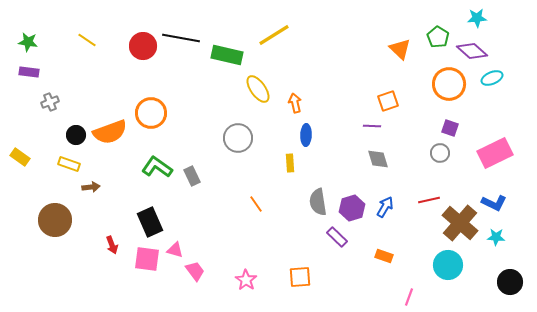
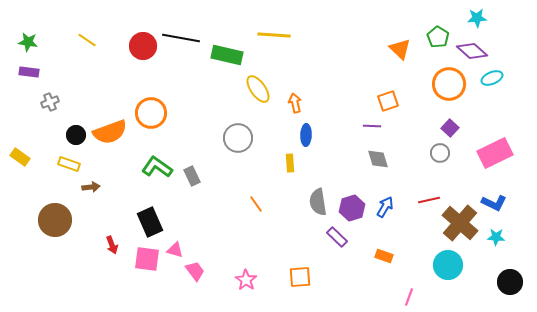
yellow line at (274, 35): rotated 36 degrees clockwise
purple square at (450, 128): rotated 24 degrees clockwise
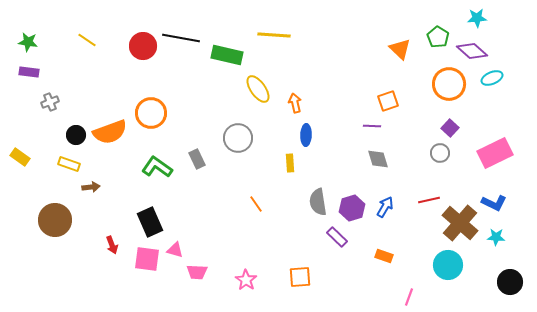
gray rectangle at (192, 176): moved 5 px right, 17 px up
pink trapezoid at (195, 271): moved 2 px right, 1 px down; rotated 130 degrees clockwise
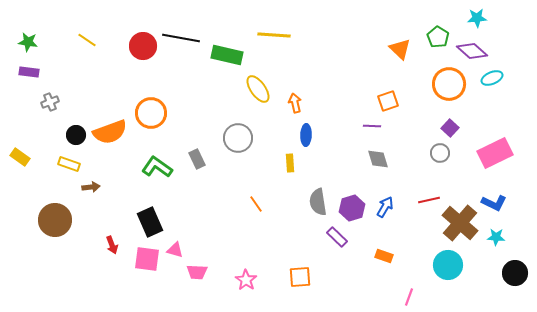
black circle at (510, 282): moved 5 px right, 9 px up
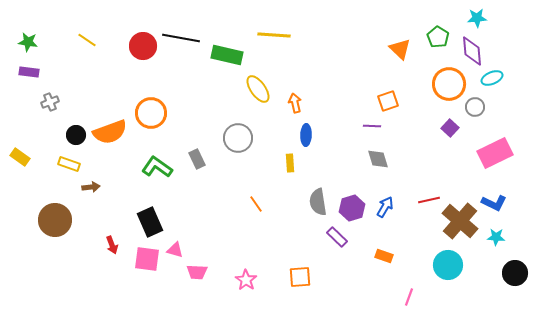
purple diamond at (472, 51): rotated 44 degrees clockwise
gray circle at (440, 153): moved 35 px right, 46 px up
brown cross at (460, 223): moved 2 px up
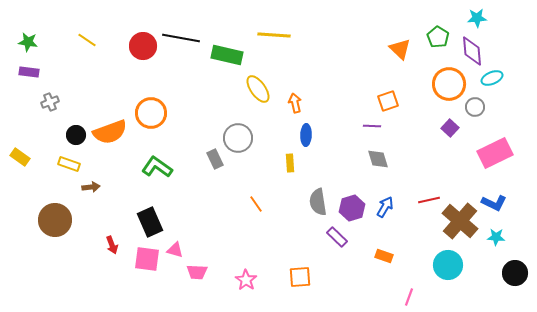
gray rectangle at (197, 159): moved 18 px right
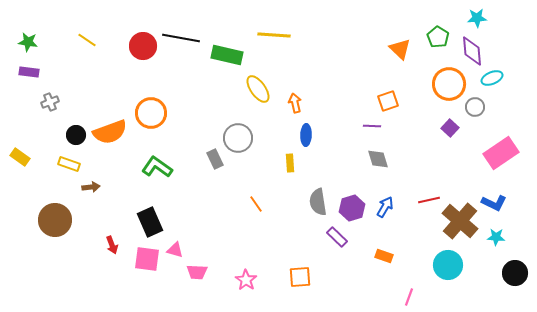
pink rectangle at (495, 153): moved 6 px right; rotated 8 degrees counterclockwise
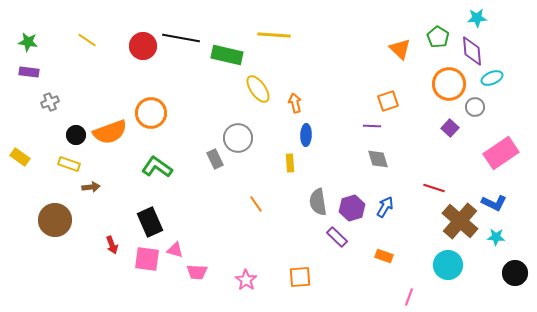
red line at (429, 200): moved 5 px right, 12 px up; rotated 30 degrees clockwise
